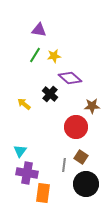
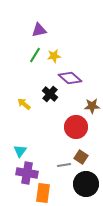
purple triangle: rotated 21 degrees counterclockwise
gray line: rotated 72 degrees clockwise
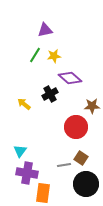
purple triangle: moved 6 px right
black cross: rotated 21 degrees clockwise
brown square: moved 1 px down
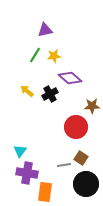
yellow arrow: moved 3 px right, 13 px up
orange rectangle: moved 2 px right, 1 px up
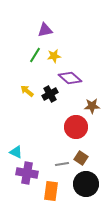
cyan triangle: moved 4 px left, 1 px down; rotated 40 degrees counterclockwise
gray line: moved 2 px left, 1 px up
orange rectangle: moved 6 px right, 1 px up
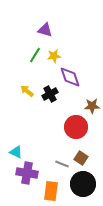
purple triangle: rotated 28 degrees clockwise
purple diamond: moved 1 px up; rotated 30 degrees clockwise
gray line: rotated 32 degrees clockwise
black circle: moved 3 px left
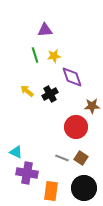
purple triangle: rotated 21 degrees counterclockwise
green line: rotated 49 degrees counterclockwise
purple diamond: moved 2 px right
gray line: moved 6 px up
black circle: moved 1 px right, 4 px down
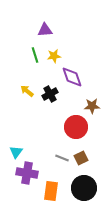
cyan triangle: rotated 40 degrees clockwise
brown square: rotated 32 degrees clockwise
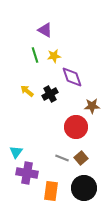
purple triangle: rotated 35 degrees clockwise
brown square: rotated 16 degrees counterclockwise
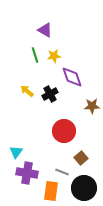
red circle: moved 12 px left, 4 px down
gray line: moved 14 px down
